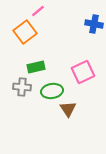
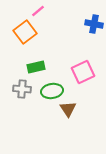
gray cross: moved 2 px down
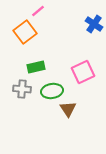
blue cross: rotated 24 degrees clockwise
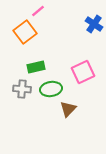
green ellipse: moved 1 px left, 2 px up
brown triangle: rotated 18 degrees clockwise
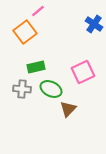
green ellipse: rotated 35 degrees clockwise
